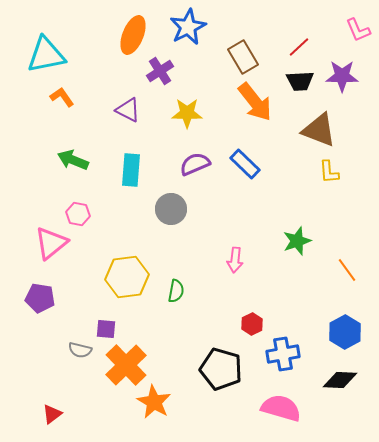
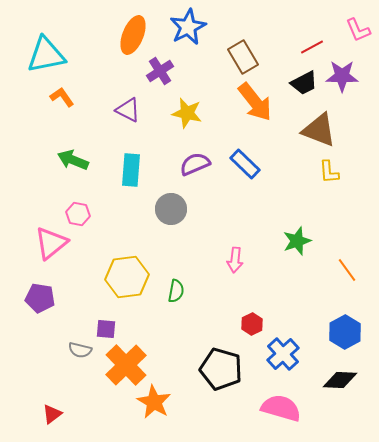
red line: moved 13 px right; rotated 15 degrees clockwise
black trapezoid: moved 4 px right, 2 px down; rotated 24 degrees counterclockwise
yellow star: rotated 12 degrees clockwise
blue cross: rotated 32 degrees counterclockwise
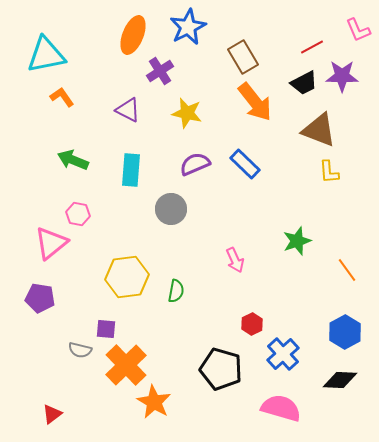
pink arrow: rotated 30 degrees counterclockwise
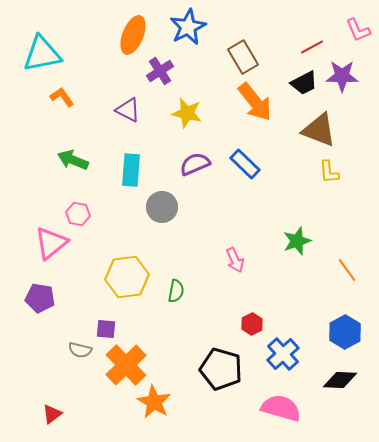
cyan triangle: moved 4 px left, 1 px up
gray circle: moved 9 px left, 2 px up
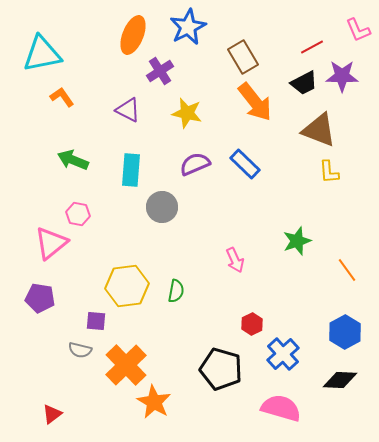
yellow hexagon: moved 9 px down
purple square: moved 10 px left, 8 px up
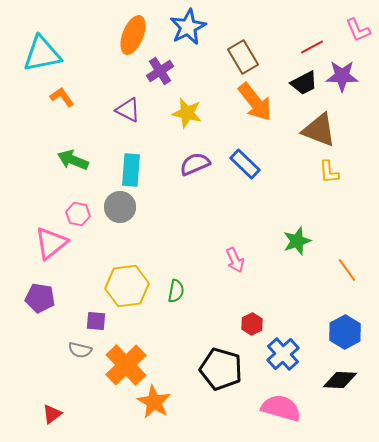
gray circle: moved 42 px left
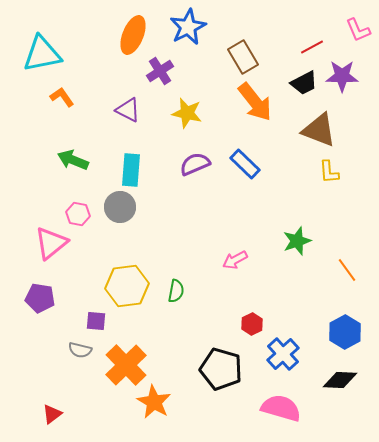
pink arrow: rotated 85 degrees clockwise
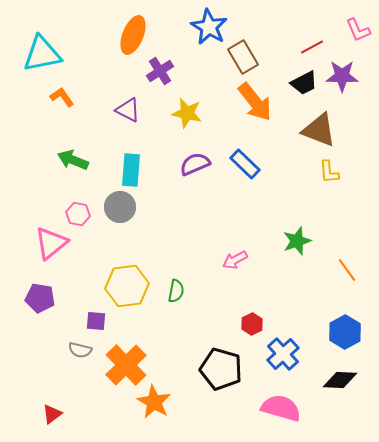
blue star: moved 21 px right; rotated 15 degrees counterclockwise
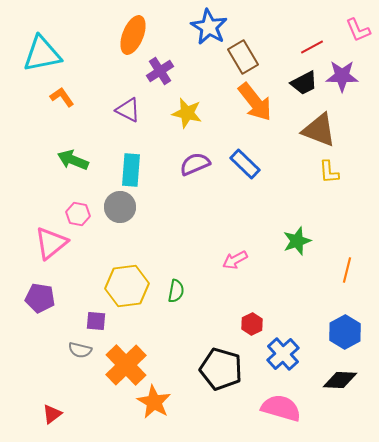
orange line: rotated 50 degrees clockwise
